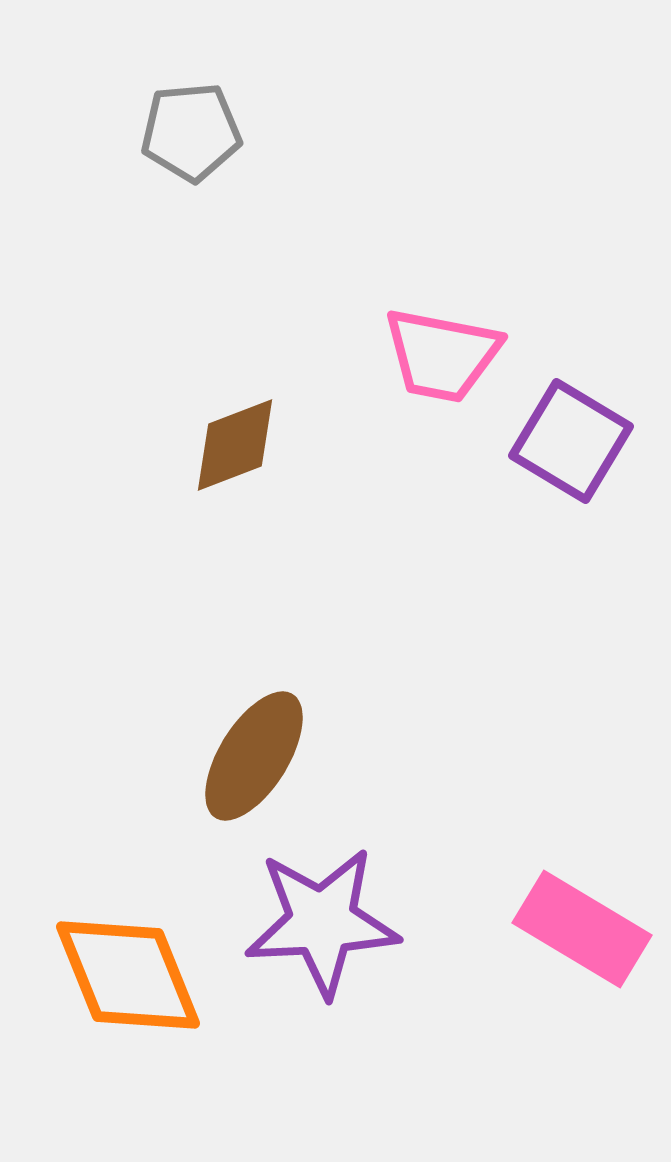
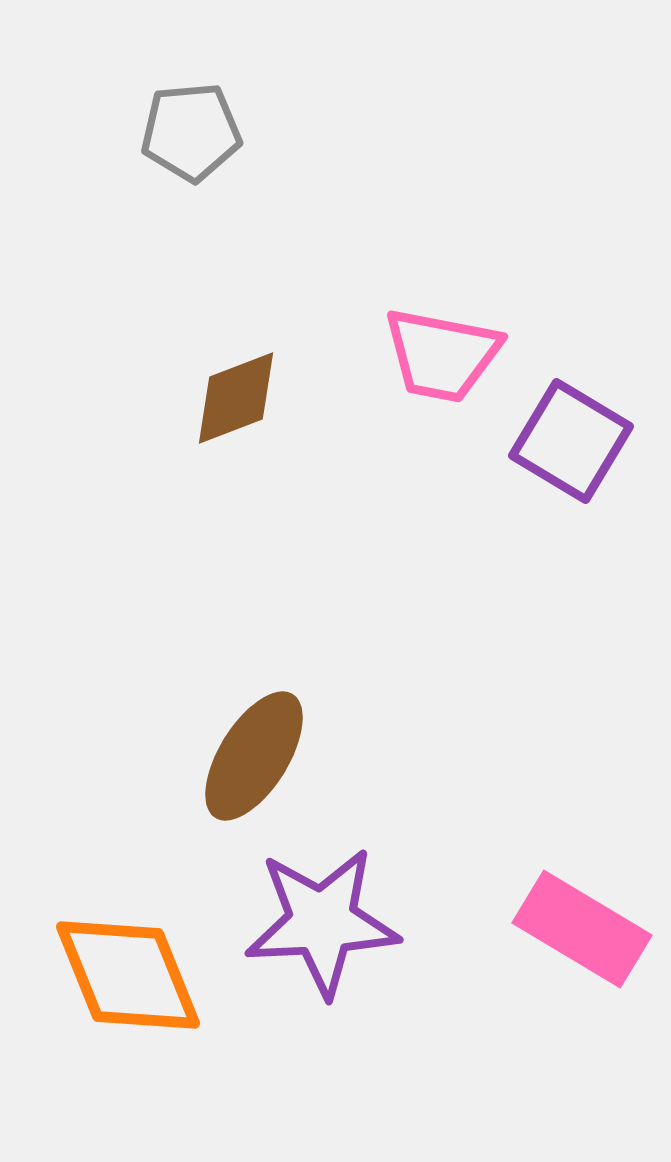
brown diamond: moved 1 px right, 47 px up
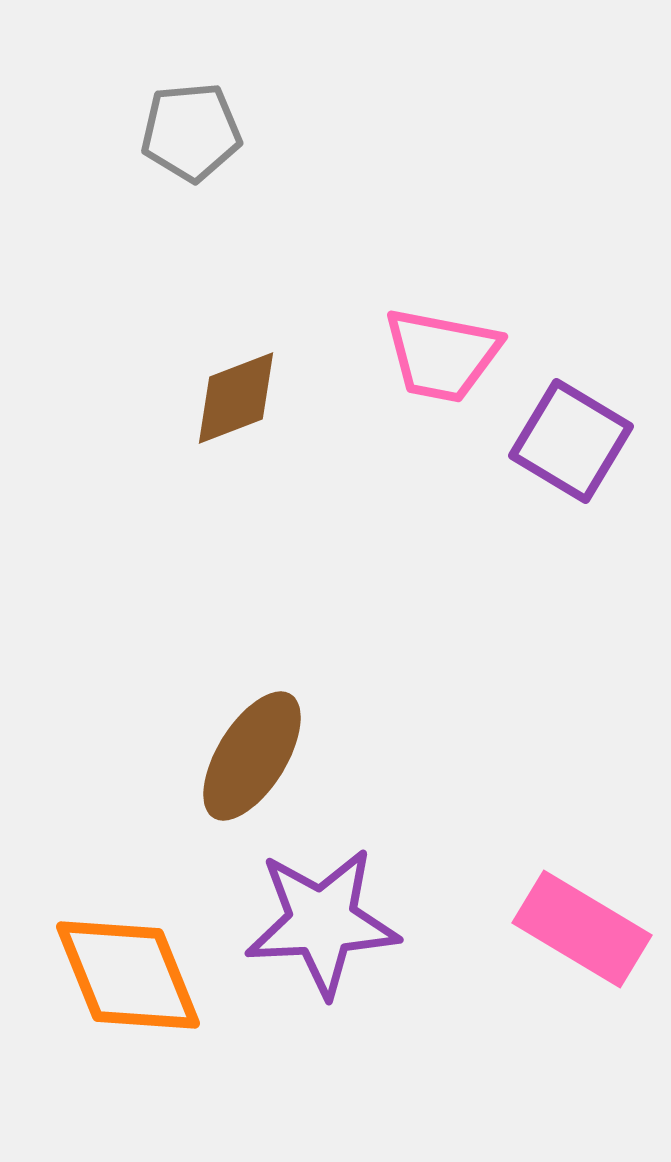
brown ellipse: moved 2 px left
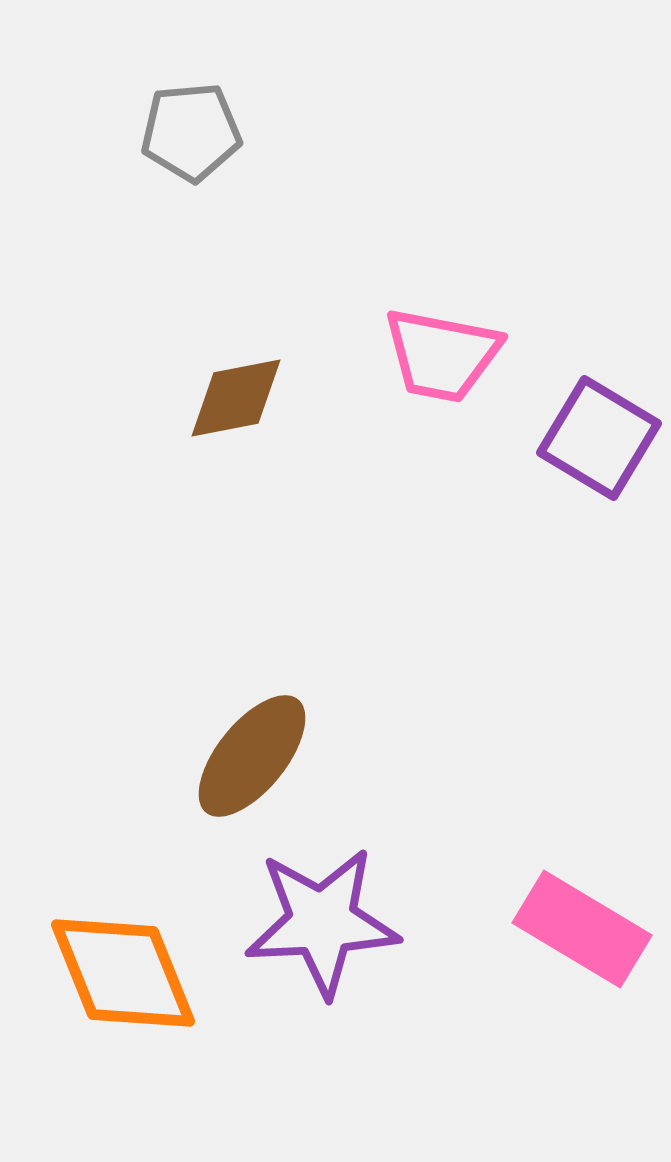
brown diamond: rotated 10 degrees clockwise
purple square: moved 28 px right, 3 px up
brown ellipse: rotated 7 degrees clockwise
orange diamond: moved 5 px left, 2 px up
